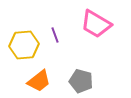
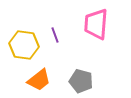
pink trapezoid: rotated 64 degrees clockwise
yellow hexagon: rotated 12 degrees clockwise
orange trapezoid: moved 1 px up
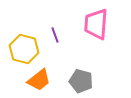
yellow hexagon: moved 4 px down; rotated 8 degrees clockwise
